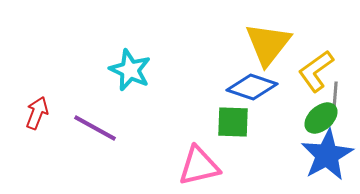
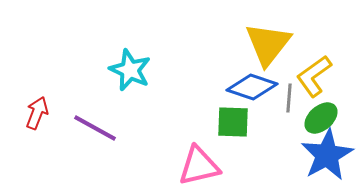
yellow L-shape: moved 2 px left, 5 px down
gray line: moved 46 px left, 2 px down
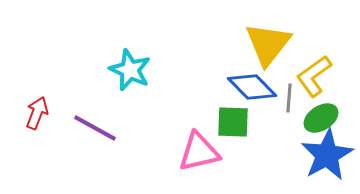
blue diamond: rotated 27 degrees clockwise
green ellipse: rotated 8 degrees clockwise
pink triangle: moved 14 px up
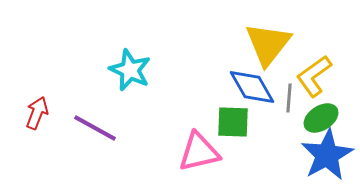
blue diamond: rotated 15 degrees clockwise
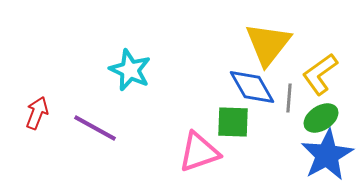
yellow L-shape: moved 6 px right, 2 px up
pink triangle: rotated 6 degrees counterclockwise
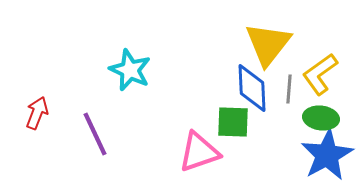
blue diamond: moved 1 px down; rotated 27 degrees clockwise
gray line: moved 9 px up
green ellipse: rotated 40 degrees clockwise
purple line: moved 6 px down; rotated 36 degrees clockwise
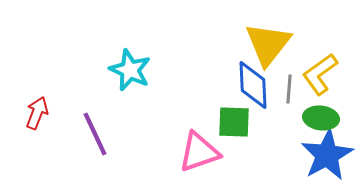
blue diamond: moved 1 px right, 3 px up
green square: moved 1 px right
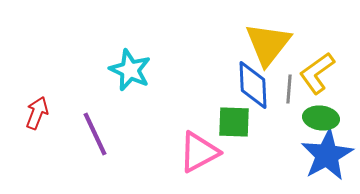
yellow L-shape: moved 3 px left, 1 px up
pink triangle: rotated 9 degrees counterclockwise
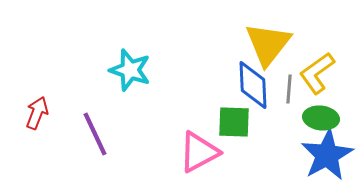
cyan star: rotated 6 degrees counterclockwise
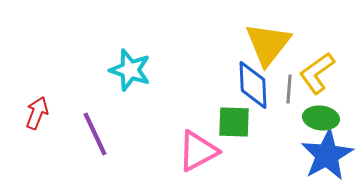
pink triangle: moved 1 px left, 1 px up
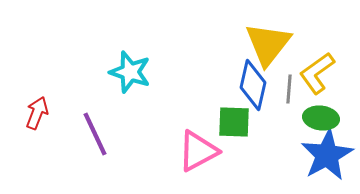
cyan star: moved 2 px down
blue diamond: rotated 15 degrees clockwise
